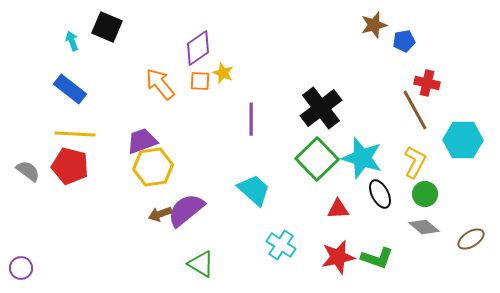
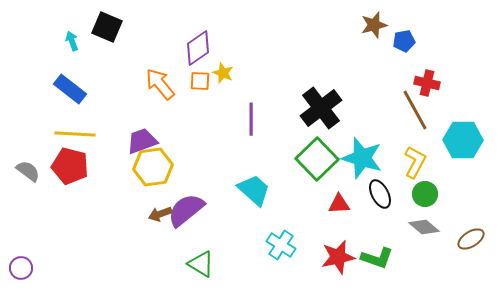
red triangle: moved 1 px right, 5 px up
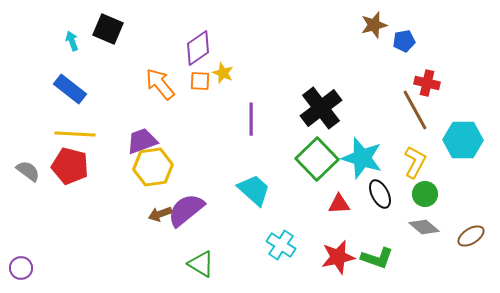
black square: moved 1 px right, 2 px down
brown ellipse: moved 3 px up
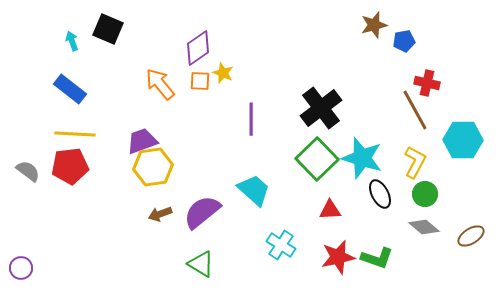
red pentagon: rotated 21 degrees counterclockwise
red triangle: moved 9 px left, 6 px down
purple semicircle: moved 16 px right, 2 px down
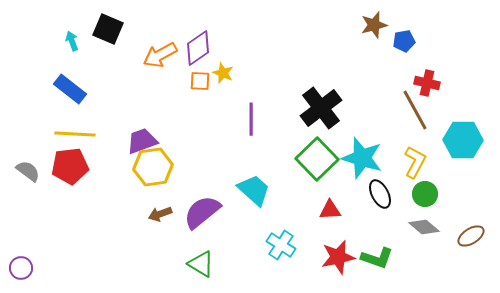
orange arrow: moved 29 px up; rotated 80 degrees counterclockwise
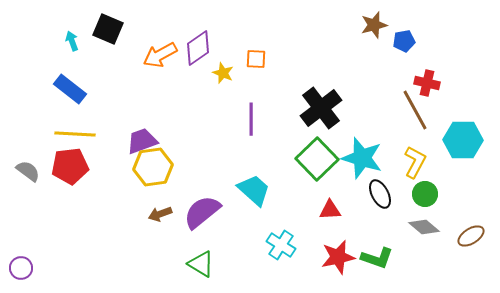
orange square: moved 56 px right, 22 px up
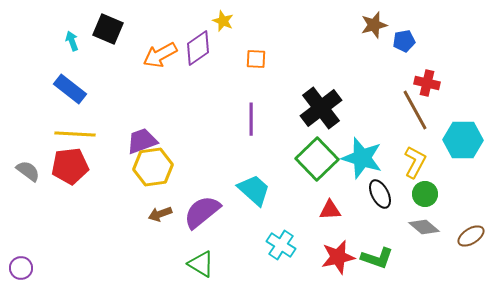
yellow star: moved 52 px up
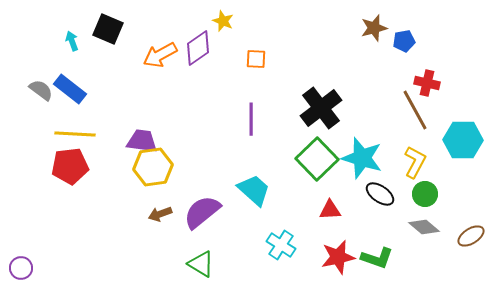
brown star: moved 3 px down
purple trapezoid: rotated 28 degrees clockwise
gray semicircle: moved 13 px right, 81 px up
black ellipse: rotated 28 degrees counterclockwise
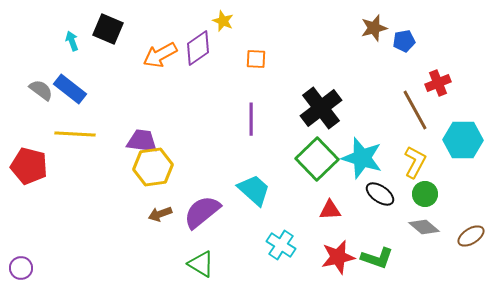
red cross: moved 11 px right; rotated 35 degrees counterclockwise
red pentagon: moved 41 px left; rotated 21 degrees clockwise
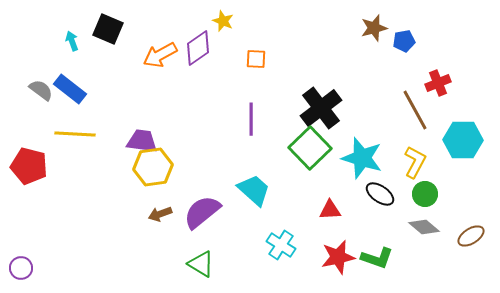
green square: moved 7 px left, 11 px up
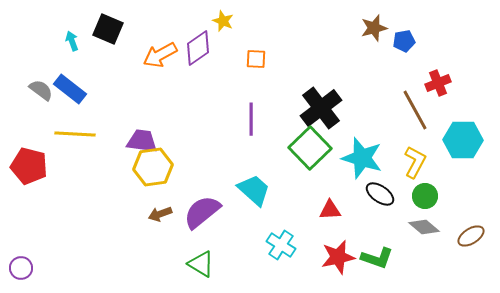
green circle: moved 2 px down
